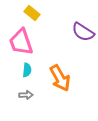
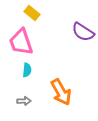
orange arrow: moved 1 px right, 14 px down
gray arrow: moved 2 px left, 6 px down
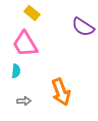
purple semicircle: moved 5 px up
pink trapezoid: moved 4 px right, 2 px down; rotated 12 degrees counterclockwise
cyan semicircle: moved 11 px left, 1 px down
orange arrow: rotated 8 degrees clockwise
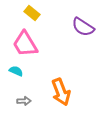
cyan semicircle: rotated 72 degrees counterclockwise
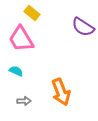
pink trapezoid: moved 4 px left, 5 px up
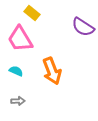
pink trapezoid: moved 1 px left
orange arrow: moved 9 px left, 21 px up
gray arrow: moved 6 px left
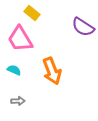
cyan semicircle: moved 2 px left, 1 px up
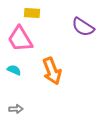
yellow rectangle: rotated 35 degrees counterclockwise
gray arrow: moved 2 px left, 8 px down
